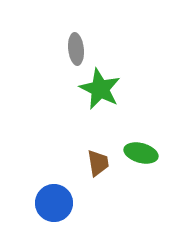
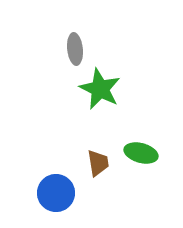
gray ellipse: moved 1 px left
blue circle: moved 2 px right, 10 px up
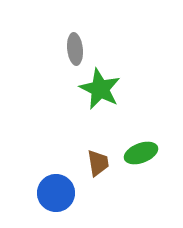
green ellipse: rotated 36 degrees counterclockwise
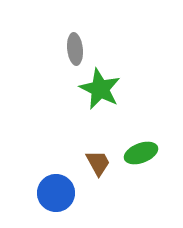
brown trapezoid: rotated 20 degrees counterclockwise
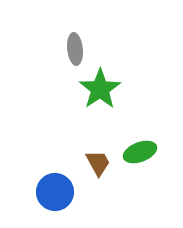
green star: rotated 12 degrees clockwise
green ellipse: moved 1 px left, 1 px up
blue circle: moved 1 px left, 1 px up
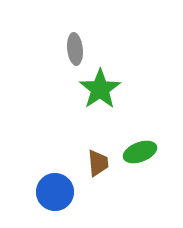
brown trapezoid: rotated 24 degrees clockwise
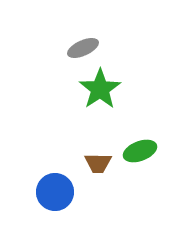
gray ellipse: moved 8 px right, 1 px up; rotated 72 degrees clockwise
green ellipse: moved 1 px up
brown trapezoid: rotated 96 degrees clockwise
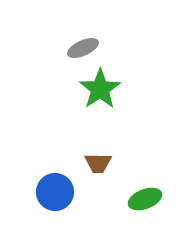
green ellipse: moved 5 px right, 48 px down
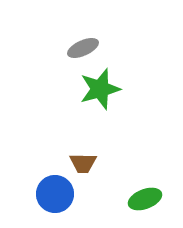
green star: rotated 18 degrees clockwise
brown trapezoid: moved 15 px left
blue circle: moved 2 px down
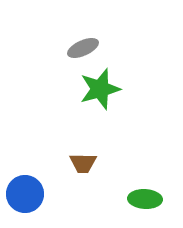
blue circle: moved 30 px left
green ellipse: rotated 24 degrees clockwise
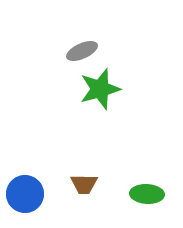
gray ellipse: moved 1 px left, 3 px down
brown trapezoid: moved 1 px right, 21 px down
green ellipse: moved 2 px right, 5 px up
